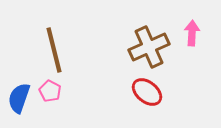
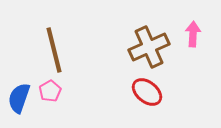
pink arrow: moved 1 px right, 1 px down
pink pentagon: rotated 15 degrees clockwise
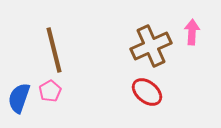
pink arrow: moved 1 px left, 2 px up
brown cross: moved 2 px right, 1 px up
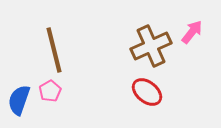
pink arrow: rotated 35 degrees clockwise
blue semicircle: moved 2 px down
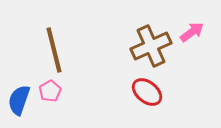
pink arrow: rotated 15 degrees clockwise
